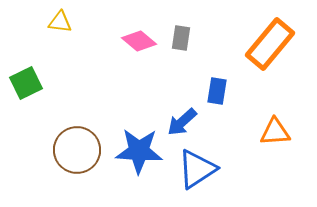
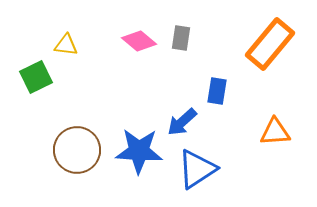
yellow triangle: moved 6 px right, 23 px down
green square: moved 10 px right, 6 px up
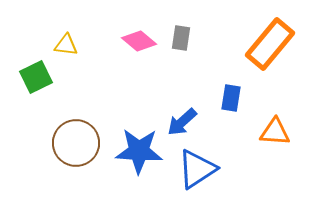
blue rectangle: moved 14 px right, 7 px down
orange triangle: rotated 8 degrees clockwise
brown circle: moved 1 px left, 7 px up
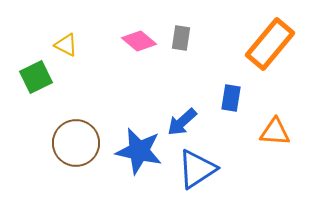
yellow triangle: rotated 20 degrees clockwise
blue star: rotated 9 degrees clockwise
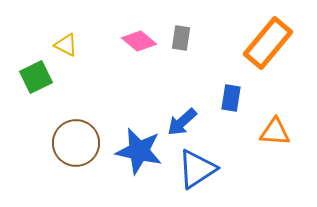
orange rectangle: moved 2 px left, 1 px up
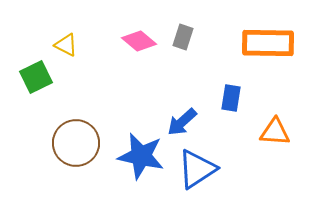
gray rectangle: moved 2 px right, 1 px up; rotated 10 degrees clockwise
orange rectangle: rotated 51 degrees clockwise
blue star: moved 2 px right, 5 px down
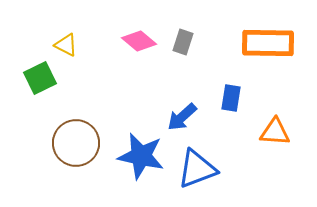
gray rectangle: moved 5 px down
green square: moved 4 px right, 1 px down
blue arrow: moved 5 px up
blue triangle: rotated 12 degrees clockwise
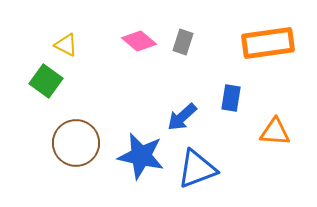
orange rectangle: rotated 9 degrees counterclockwise
green square: moved 6 px right, 3 px down; rotated 28 degrees counterclockwise
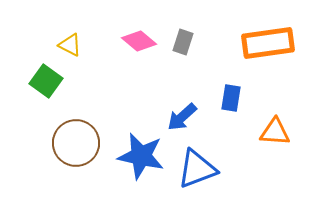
yellow triangle: moved 4 px right
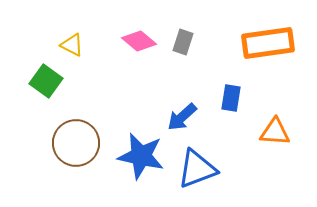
yellow triangle: moved 2 px right
